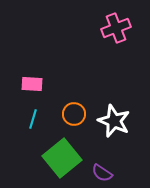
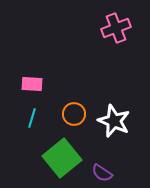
cyan line: moved 1 px left, 1 px up
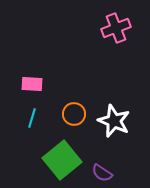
green square: moved 2 px down
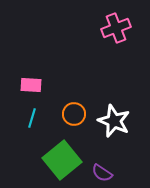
pink rectangle: moved 1 px left, 1 px down
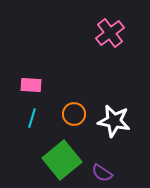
pink cross: moved 6 px left, 5 px down; rotated 16 degrees counterclockwise
white star: rotated 12 degrees counterclockwise
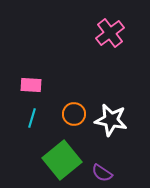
white star: moved 3 px left, 1 px up
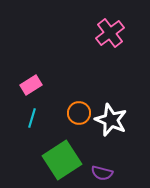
pink rectangle: rotated 35 degrees counterclockwise
orange circle: moved 5 px right, 1 px up
white star: rotated 12 degrees clockwise
green square: rotated 6 degrees clockwise
purple semicircle: rotated 20 degrees counterclockwise
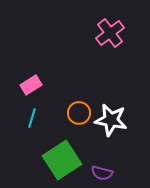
white star: rotated 12 degrees counterclockwise
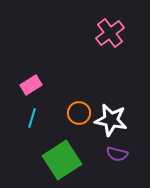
purple semicircle: moved 15 px right, 19 px up
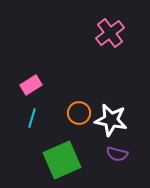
green square: rotated 9 degrees clockwise
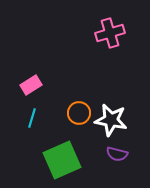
pink cross: rotated 20 degrees clockwise
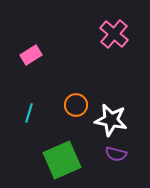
pink cross: moved 4 px right, 1 px down; rotated 32 degrees counterclockwise
pink rectangle: moved 30 px up
orange circle: moved 3 px left, 8 px up
cyan line: moved 3 px left, 5 px up
purple semicircle: moved 1 px left
